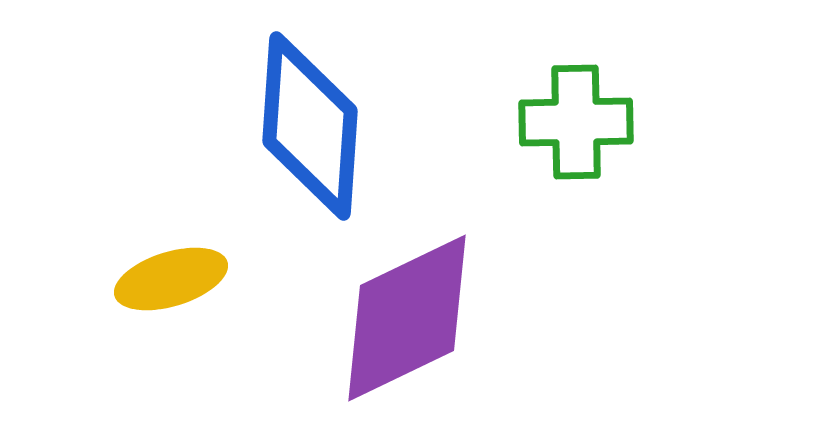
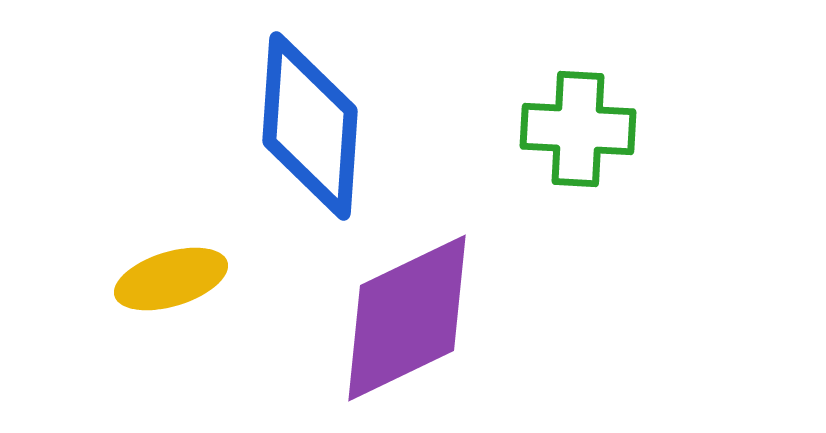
green cross: moved 2 px right, 7 px down; rotated 4 degrees clockwise
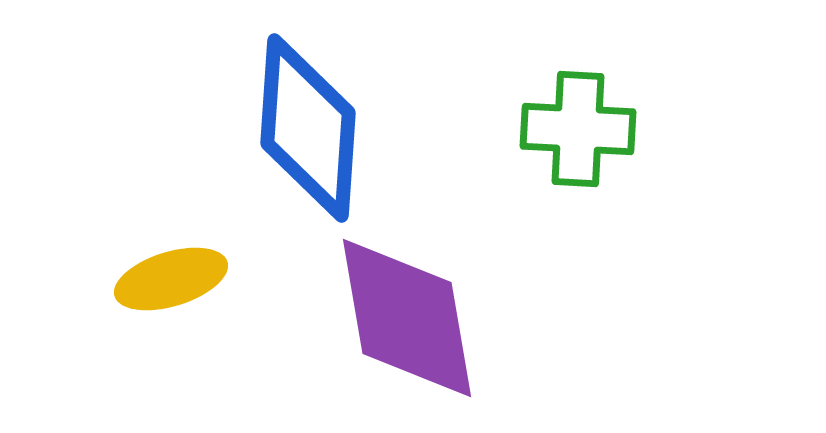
blue diamond: moved 2 px left, 2 px down
purple diamond: rotated 74 degrees counterclockwise
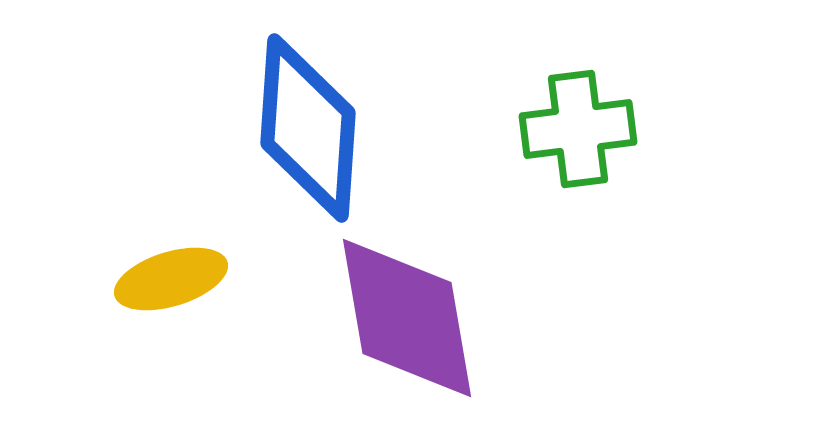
green cross: rotated 10 degrees counterclockwise
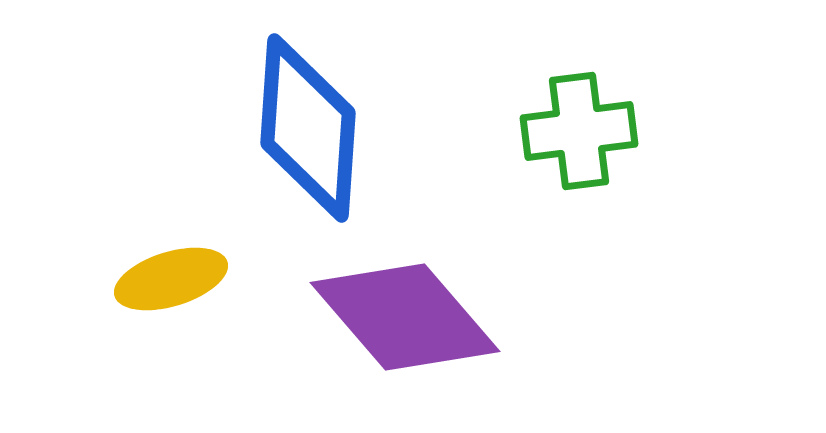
green cross: moved 1 px right, 2 px down
purple diamond: moved 2 px left, 1 px up; rotated 31 degrees counterclockwise
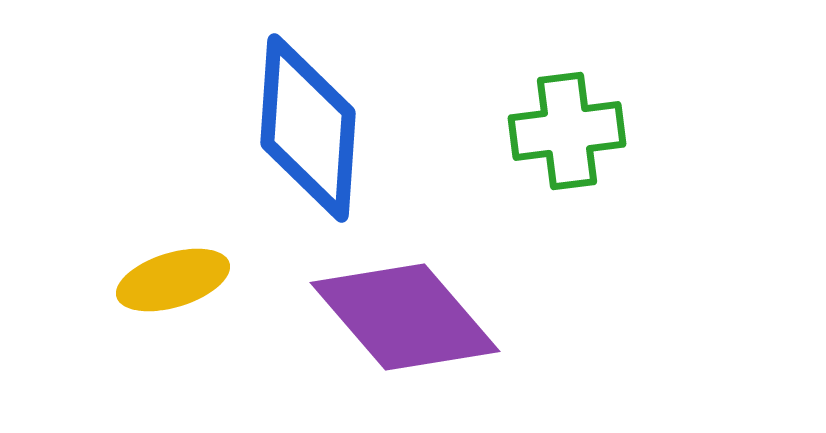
green cross: moved 12 px left
yellow ellipse: moved 2 px right, 1 px down
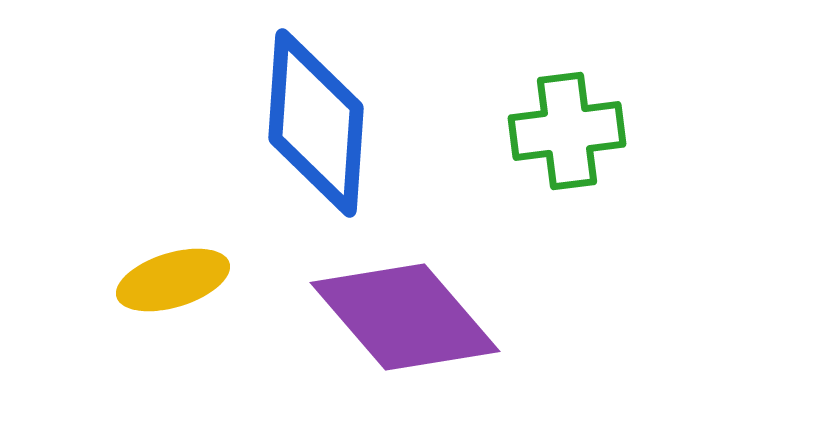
blue diamond: moved 8 px right, 5 px up
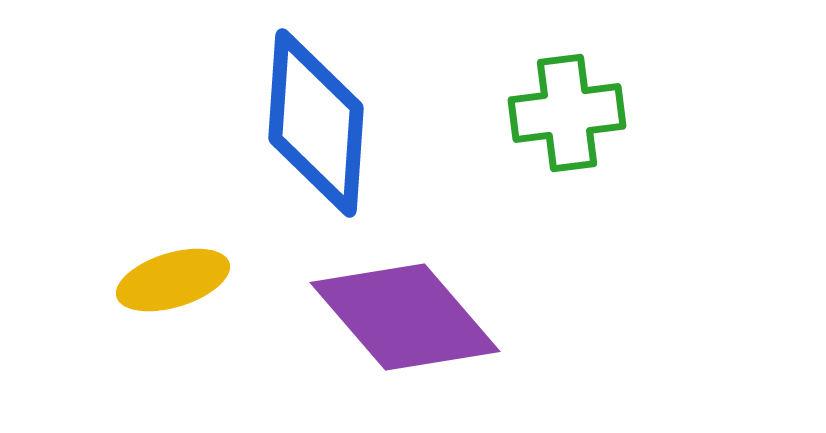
green cross: moved 18 px up
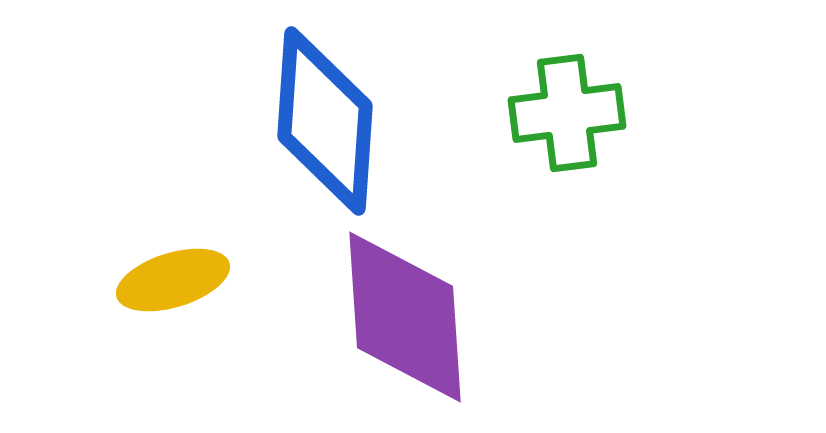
blue diamond: moved 9 px right, 2 px up
purple diamond: rotated 37 degrees clockwise
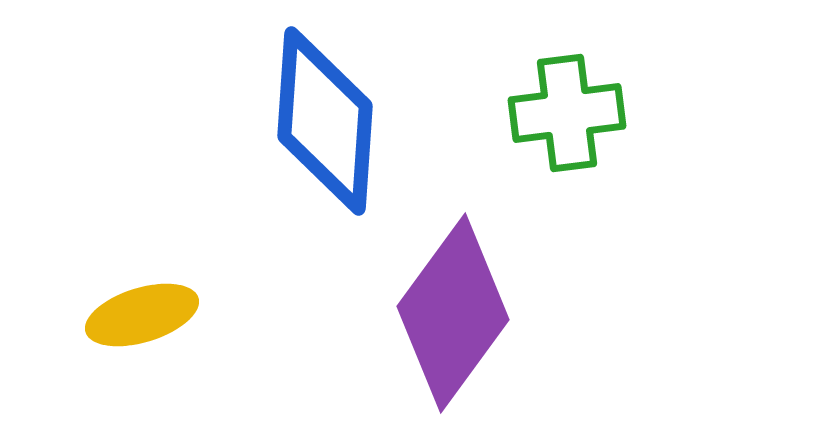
yellow ellipse: moved 31 px left, 35 px down
purple diamond: moved 48 px right, 4 px up; rotated 40 degrees clockwise
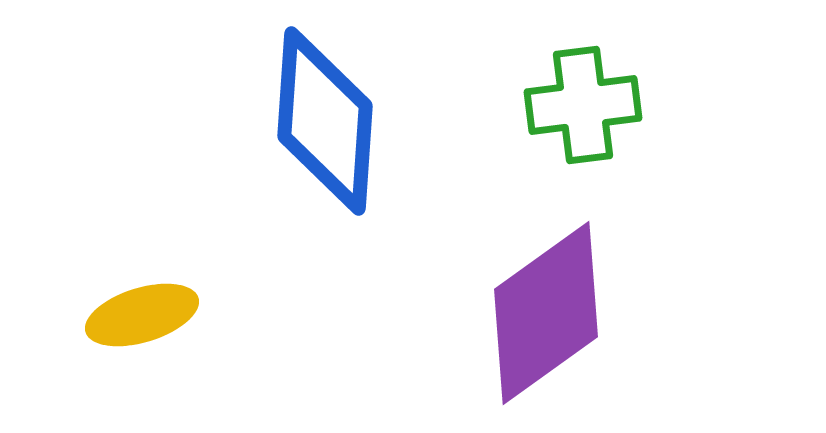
green cross: moved 16 px right, 8 px up
purple diamond: moved 93 px right; rotated 18 degrees clockwise
